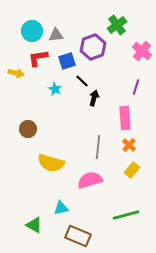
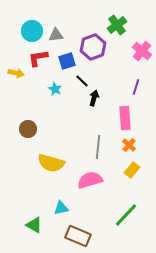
green line: rotated 32 degrees counterclockwise
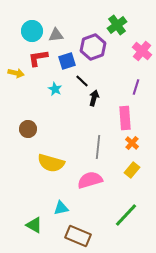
orange cross: moved 3 px right, 2 px up
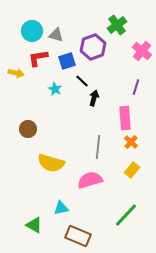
gray triangle: rotated 21 degrees clockwise
orange cross: moved 1 px left, 1 px up
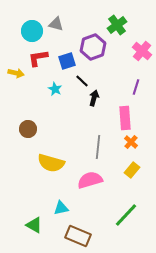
gray triangle: moved 11 px up
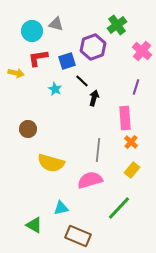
gray line: moved 3 px down
green line: moved 7 px left, 7 px up
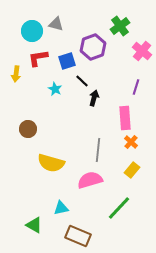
green cross: moved 3 px right, 1 px down
yellow arrow: moved 1 px down; rotated 84 degrees clockwise
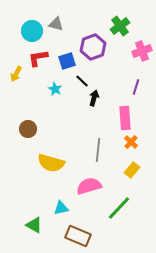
pink cross: rotated 30 degrees clockwise
yellow arrow: rotated 21 degrees clockwise
pink semicircle: moved 1 px left, 6 px down
